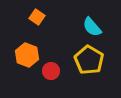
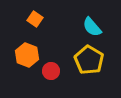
orange square: moved 2 px left, 2 px down
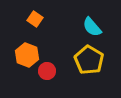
red circle: moved 4 px left
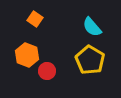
yellow pentagon: moved 1 px right
